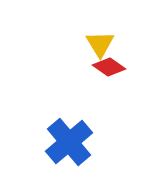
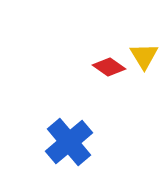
yellow triangle: moved 44 px right, 12 px down
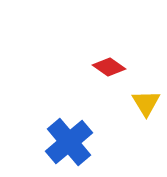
yellow triangle: moved 2 px right, 47 px down
